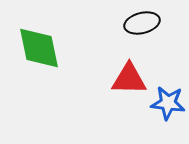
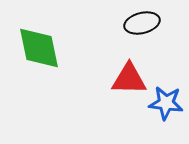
blue star: moved 2 px left
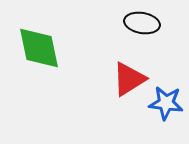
black ellipse: rotated 24 degrees clockwise
red triangle: rotated 33 degrees counterclockwise
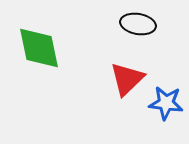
black ellipse: moved 4 px left, 1 px down
red triangle: moved 2 px left; rotated 12 degrees counterclockwise
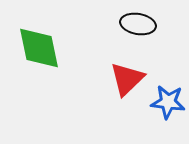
blue star: moved 2 px right, 1 px up
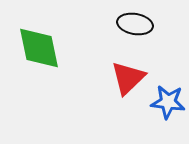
black ellipse: moved 3 px left
red triangle: moved 1 px right, 1 px up
